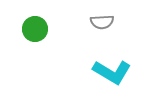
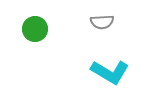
cyan L-shape: moved 2 px left
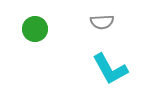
cyan L-shape: moved 3 px up; rotated 30 degrees clockwise
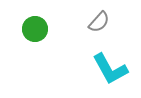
gray semicircle: moved 3 px left; rotated 45 degrees counterclockwise
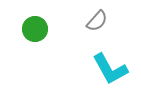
gray semicircle: moved 2 px left, 1 px up
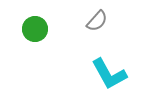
cyan L-shape: moved 1 px left, 5 px down
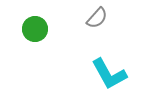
gray semicircle: moved 3 px up
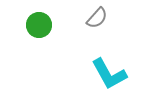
green circle: moved 4 px right, 4 px up
